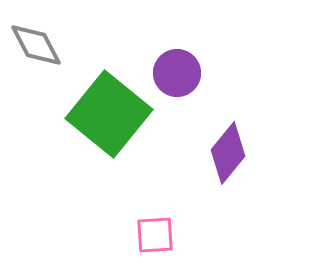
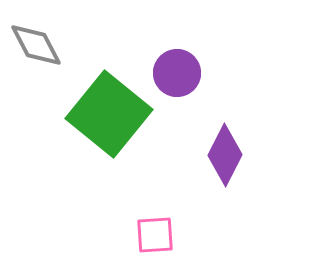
purple diamond: moved 3 px left, 2 px down; rotated 12 degrees counterclockwise
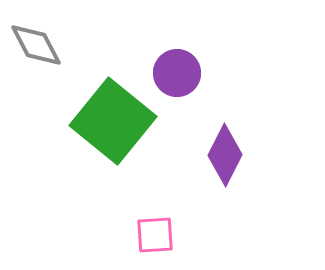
green square: moved 4 px right, 7 px down
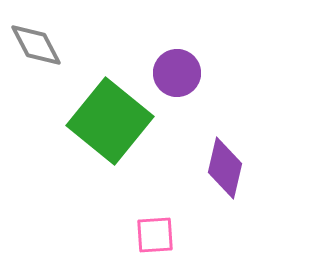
green square: moved 3 px left
purple diamond: moved 13 px down; rotated 14 degrees counterclockwise
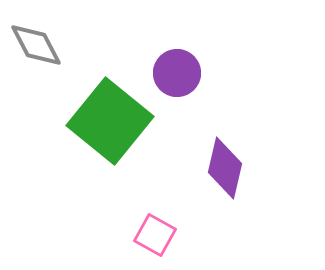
pink square: rotated 33 degrees clockwise
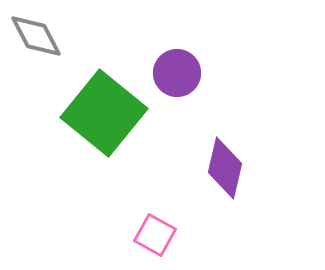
gray diamond: moved 9 px up
green square: moved 6 px left, 8 px up
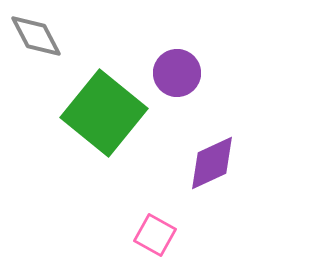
purple diamond: moved 13 px left, 5 px up; rotated 52 degrees clockwise
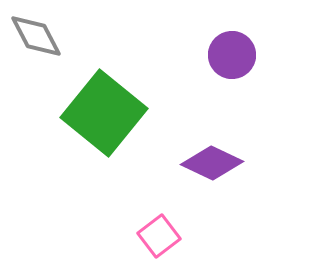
purple circle: moved 55 px right, 18 px up
purple diamond: rotated 50 degrees clockwise
pink square: moved 4 px right, 1 px down; rotated 24 degrees clockwise
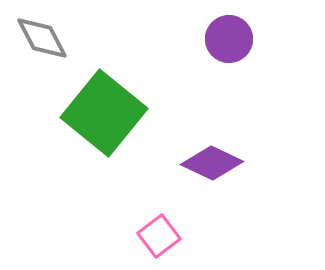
gray diamond: moved 6 px right, 2 px down
purple circle: moved 3 px left, 16 px up
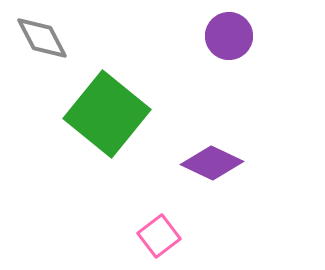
purple circle: moved 3 px up
green square: moved 3 px right, 1 px down
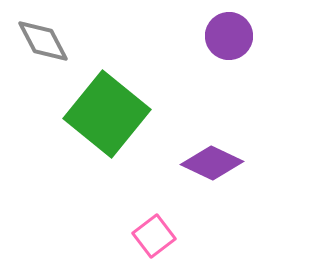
gray diamond: moved 1 px right, 3 px down
pink square: moved 5 px left
